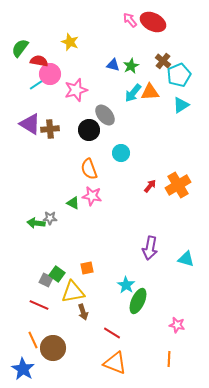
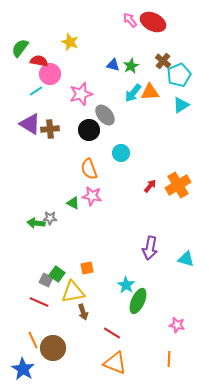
cyan line at (36, 85): moved 6 px down
pink star at (76, 90): moved 5 px right, 4 px down
red line at (39, 305): moved 3 px up
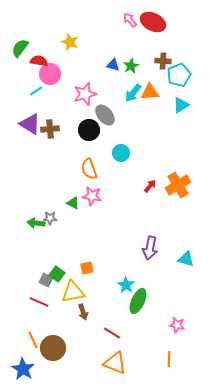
brown cross at (163, 61): rotated 35 degrees counterclockwise
pink star at (81, 94): moved 4 px right
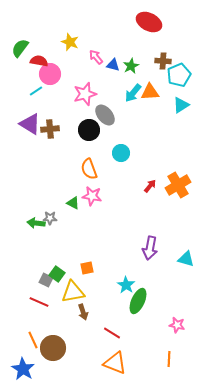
pink arrow at (130, 20): moved 34 px left, 37 px down
red ellipse at (153, 22): moved 4 px left
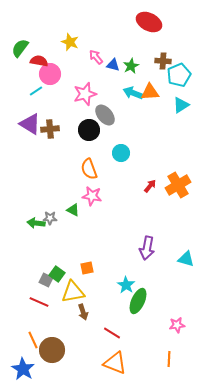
cyan arrow at (133, 93): rotated 72 degrees clockwise
green triangle at (73, 203): moved 7 px down
purple arrow at (150, 248): moved 3 px left
pink star at (177, 325): rotated 21 degrees counterclockwise
brown circle at (53, 348): moved 1 px left, 2 px down
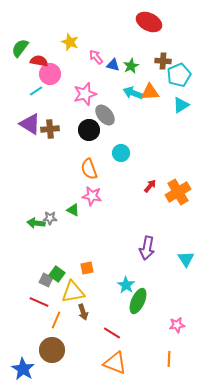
orange cross at (178, 185): moved 7 px down
cyan triangle at (186, 259): rotated 42 degrees clockwise
orange line at (33, 340): moved 23 px right, 20 px up; rotated 48 degrees clockwise
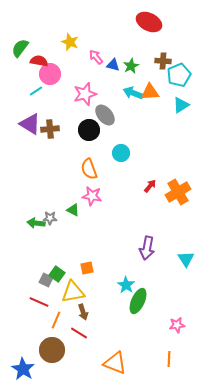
red line at (112, 333): moved 33 px left
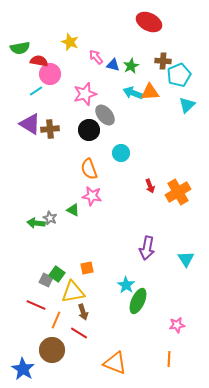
green semicircle at (20, 48): rotated 138 degrees counterclockwise
cyan triangle at (181, 105): moved 6 px right; rotated 12 degrees counterclockwise
red arrow at (150, 186): rotated 120 degrees clockwise
gray star at (50, 218): rotated 24 degrees clockwise
red line at (39, 302): moved 3 px left, 3 px down
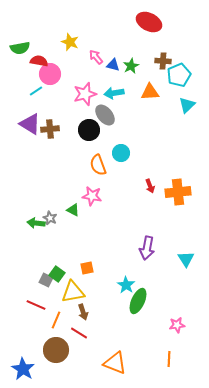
cyan arrow at (133, 93): moved 19 px left; rotated 30 degrees counterclockwise
orange semicircle at (89, 169): moved 9 px right, 4 px up
orange cross at (178, 192): rotated 25 degrees clockwise
brown circle at (52, 350): moved 4 px right
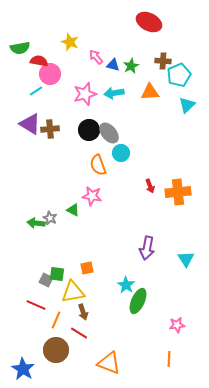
gray ellipse at (105, 115): moved 4 px right, 18 px down
green square at (57, 274): rotated 28 degrees counterclockwise
orange triangle at (115, 363): moved 6 px left
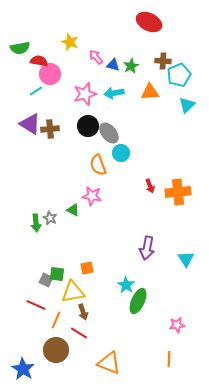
black circle at (89, 130): moved 1 px left, 4 px up
green arrow at (36, 223): rotated 102 degrees counterclockwise
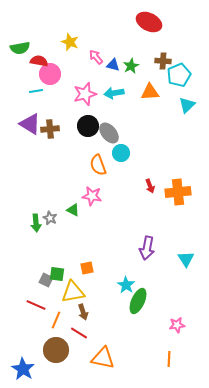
cyan line at (36, 91): rotated 24 degrees clockwise
orange triangle at (109, 363): moved 6 px left, 5 px up; rotated 10 degrees counterclockwise
